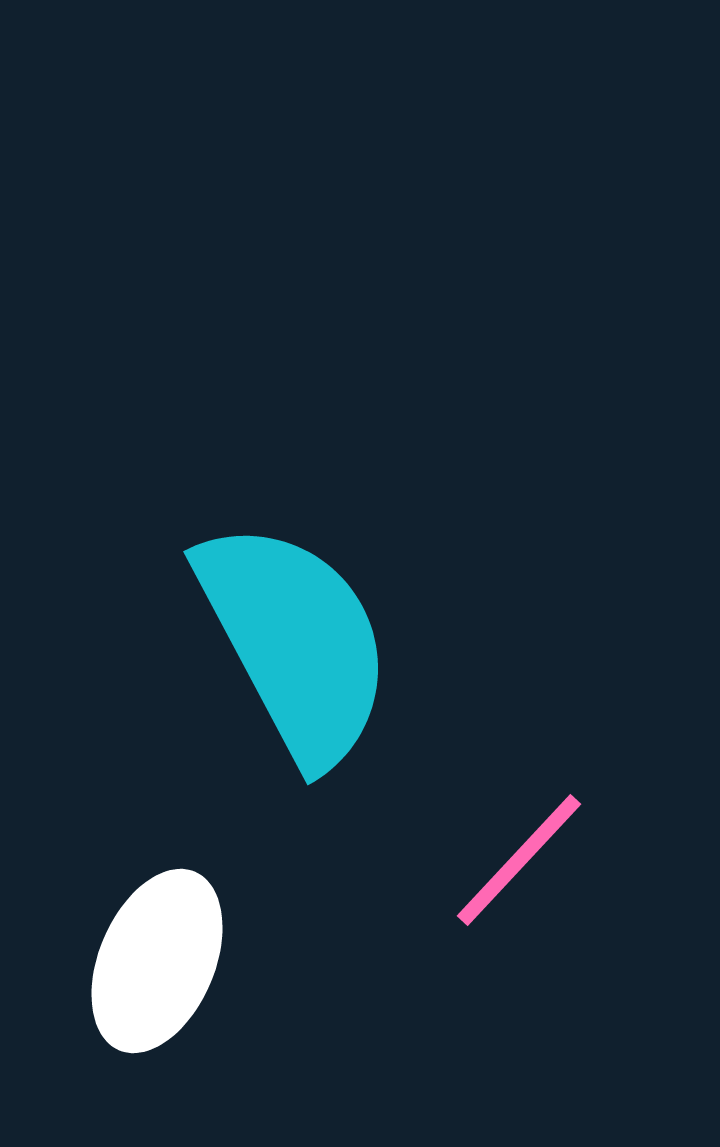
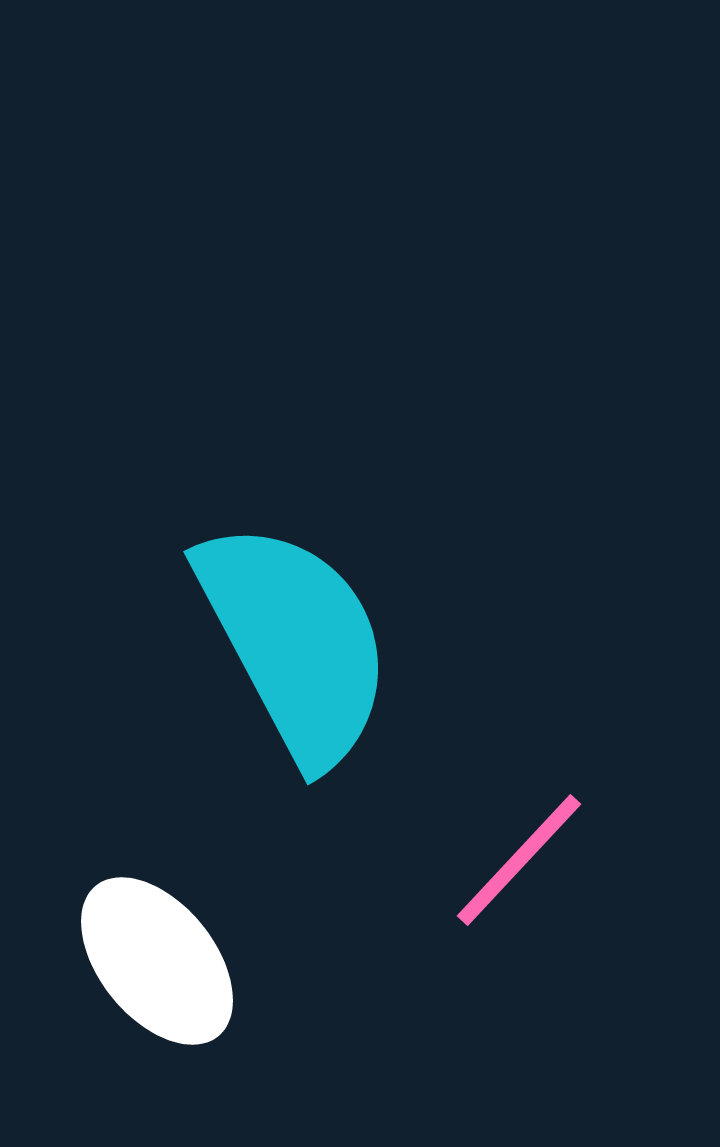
white ellipse: rotated 62 degrees counterclockwise
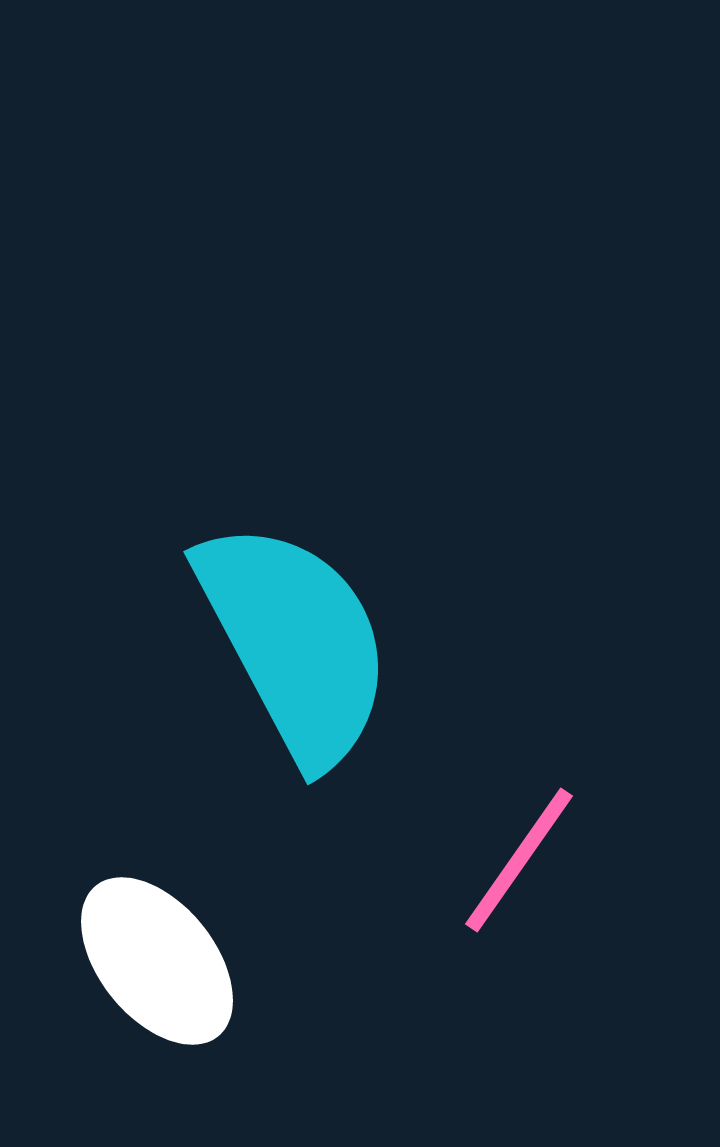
pink line: rotated 8 degrees counterclockwise
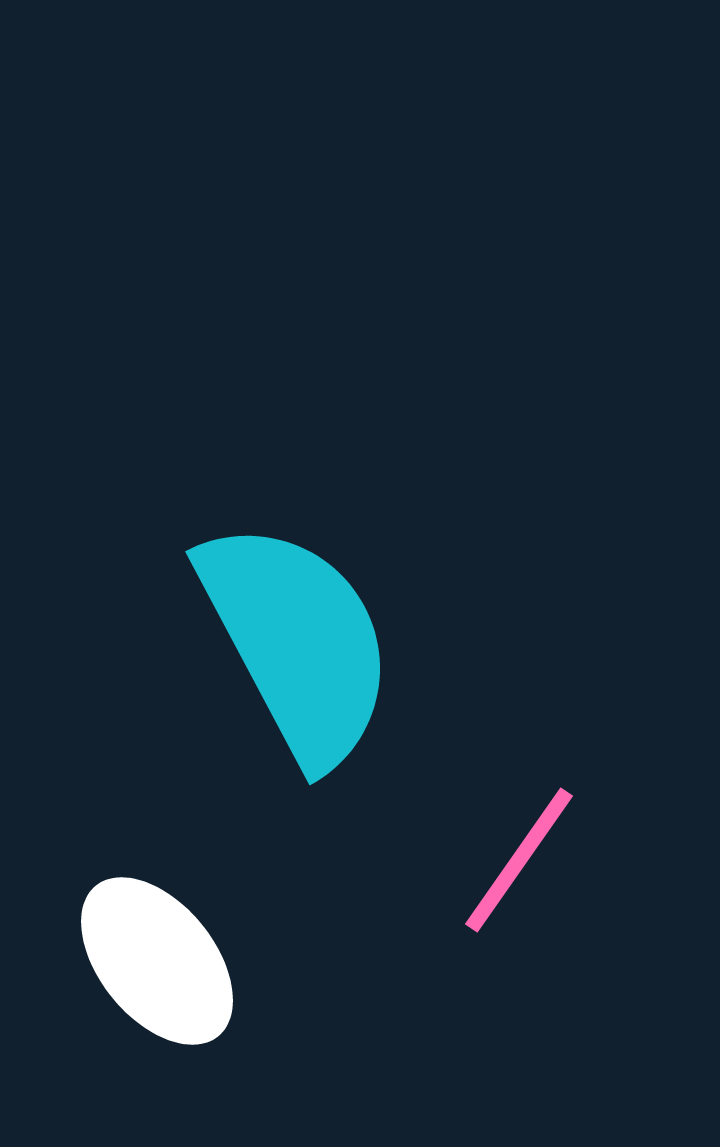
cyan semicircle: moved 2 px right
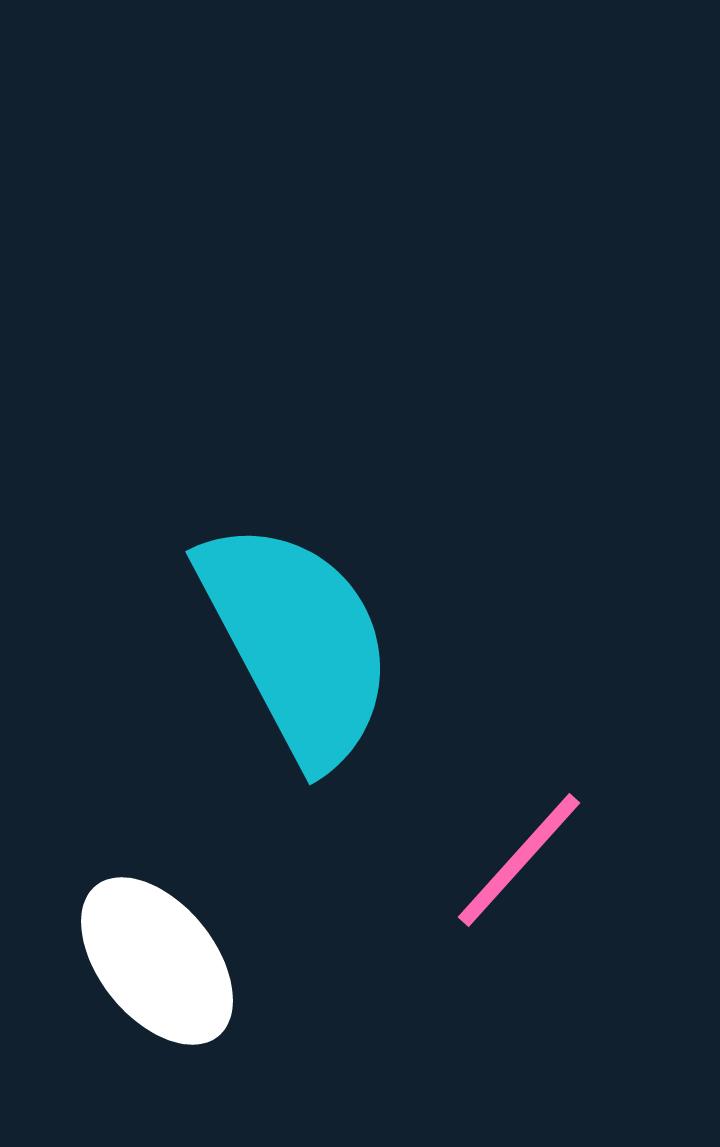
pink line: rotated 7 degrees clockwise
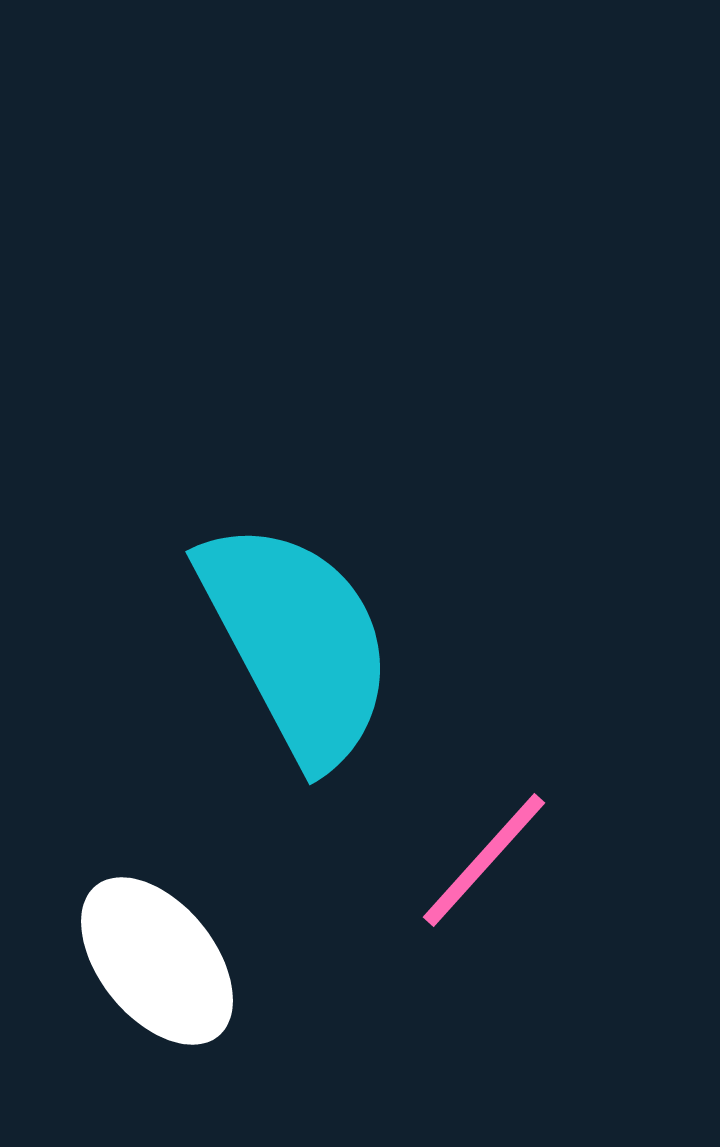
pink line: moved 35 px left
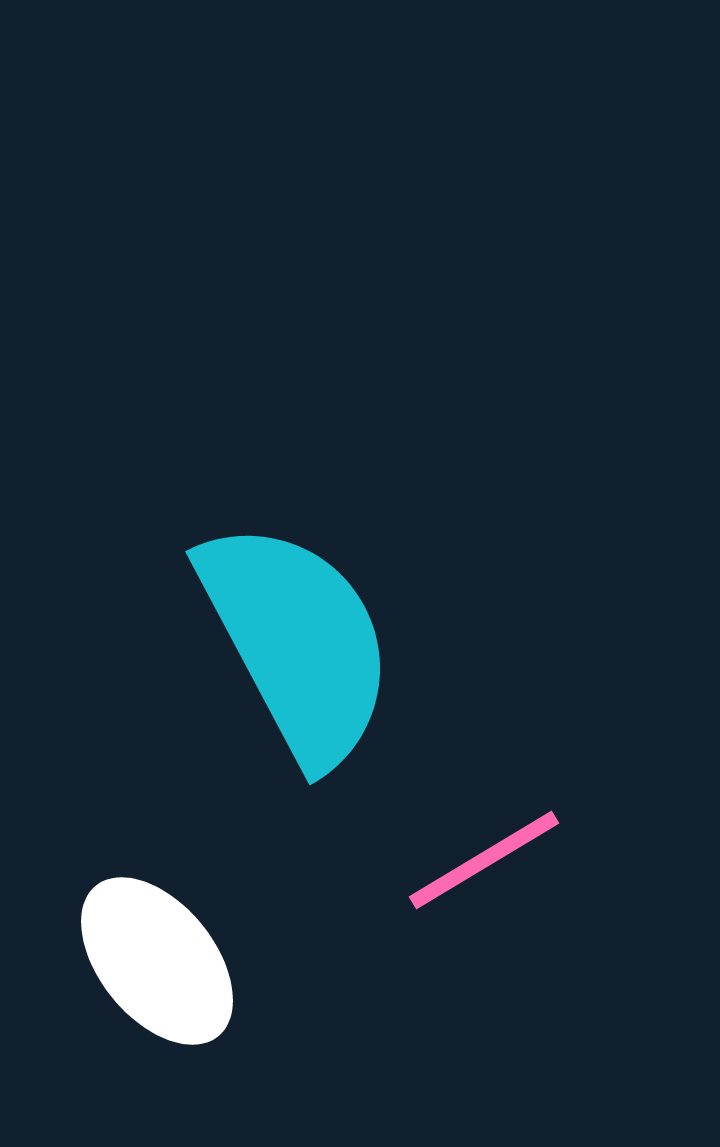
pink line: rotated 17 degrees clockwise
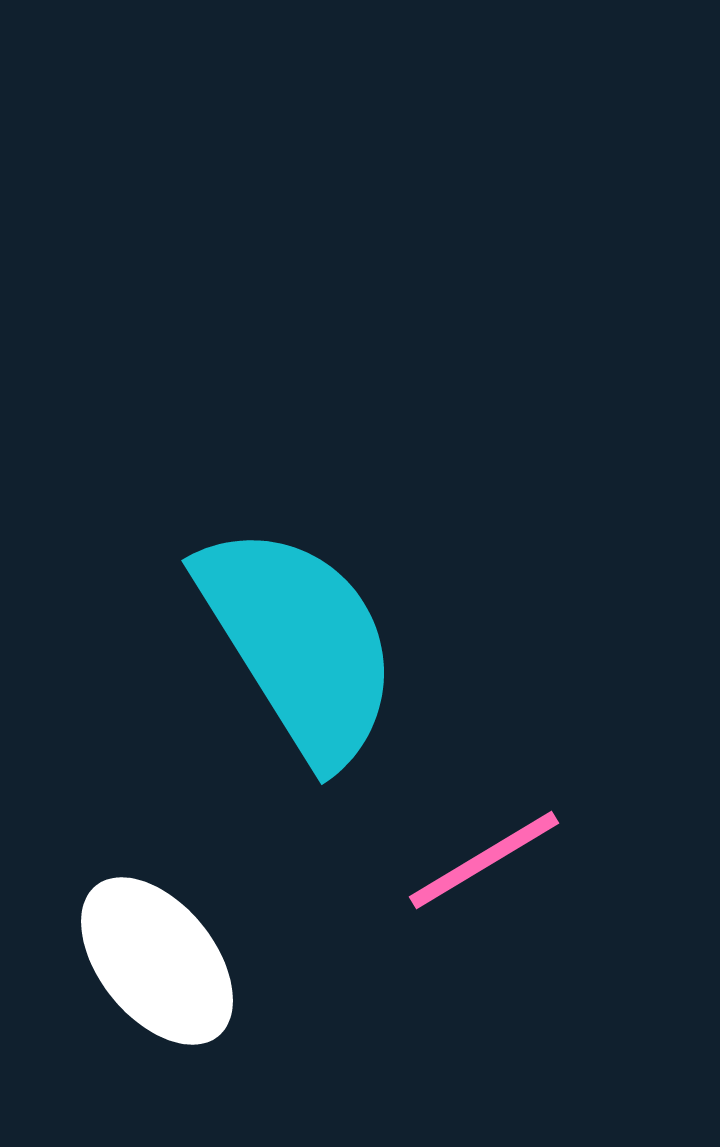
cyan semicircle: moved 2 px right, 1 px down; rotated 4 degrees counterclockwise
